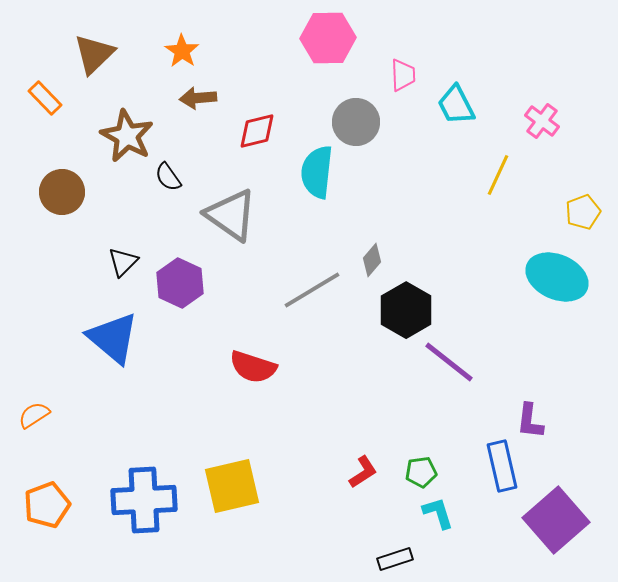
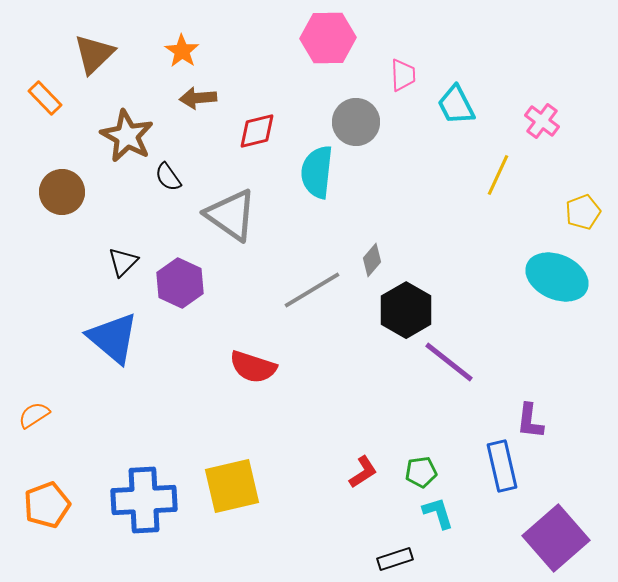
purple square: moved 18 px down
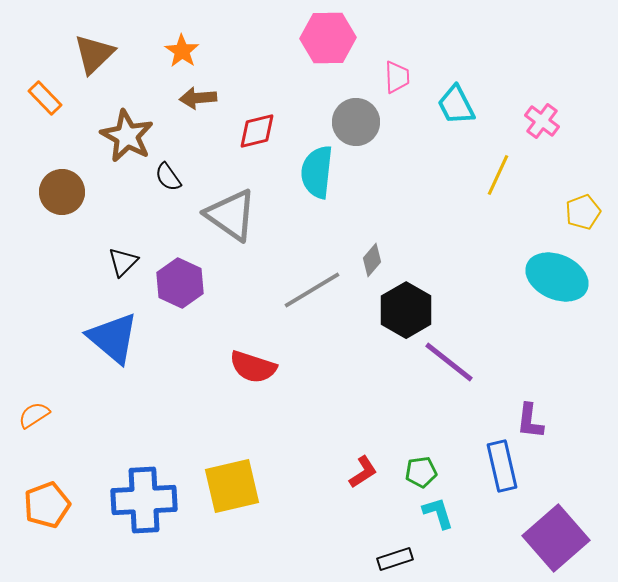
pink trapezoid: moved 6 px left, 2 px down
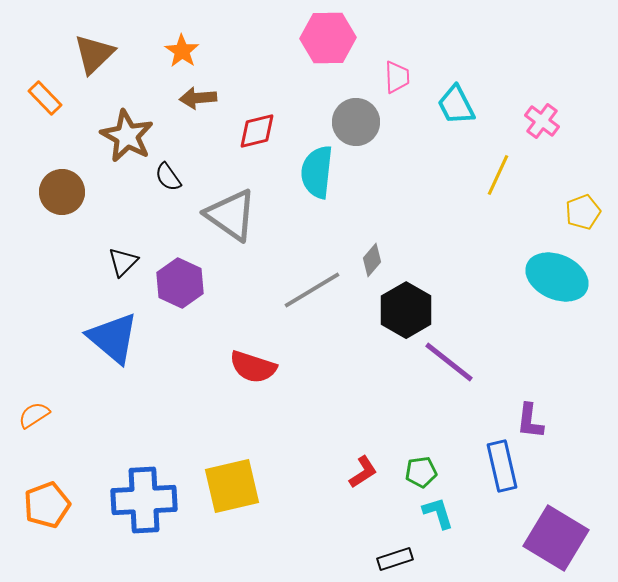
purple square: rotated 18 degrees counterclockwise
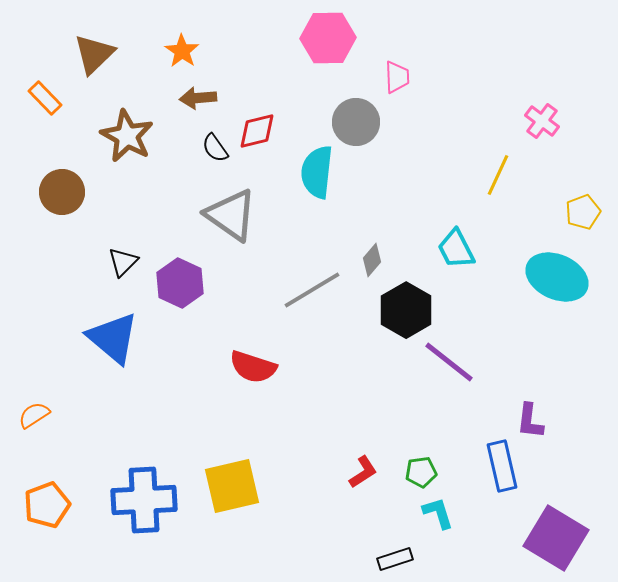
cyan trapezoid: moved 144 px down
black semicircle: moved 47 px right, 29 px up
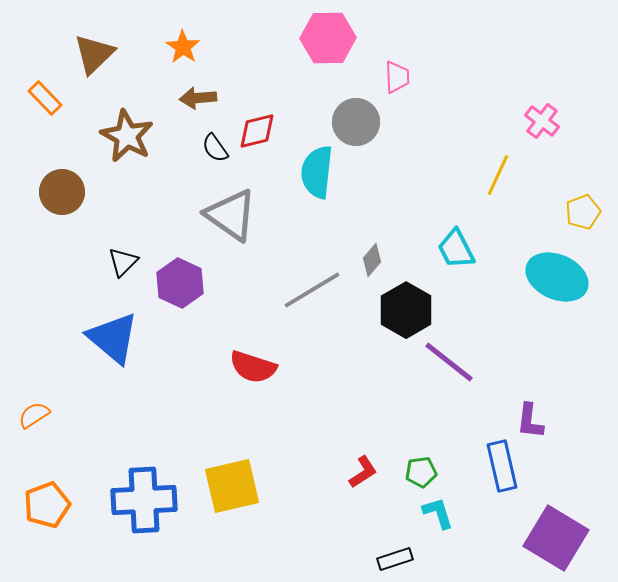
orange star: moved 1 px right, 4 px up
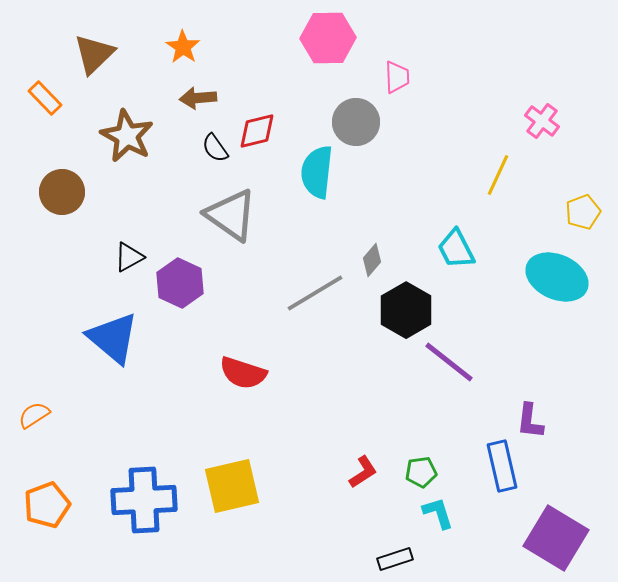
black triangle: moved 6 px right, 5 px up; rotated 16 degrees clockwise
gray line: moved 3 px right, 3 px down
red semicircle: moved 10 px left, 6 px down
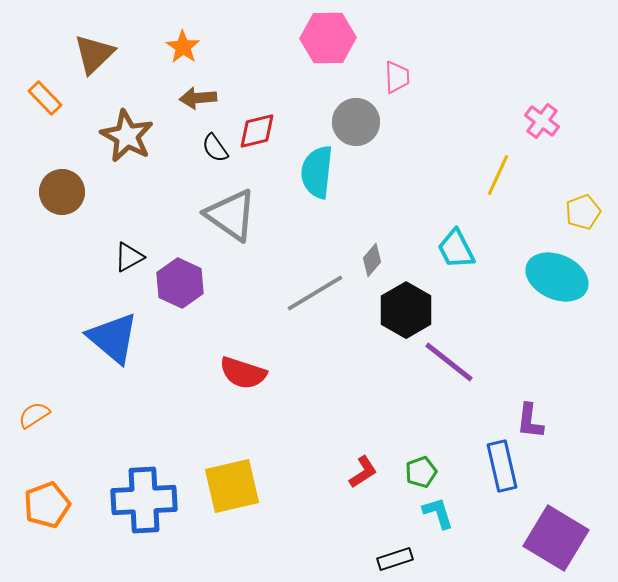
green pentagon: rotated 12 degrees counterclockwise
